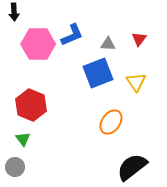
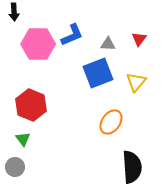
yellow triangle: rotated 15 degrees clockwise
black semicircle: rotated 124 degrees clockwise
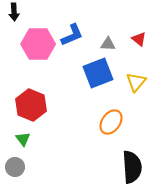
red triangle: rotated 28 degrees counterclockwise
